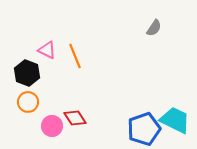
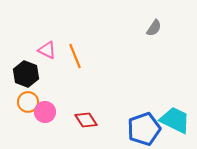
black hexagon: moved 1 px left, 1 px down
red diamond: moved 11 px right, 2 px down
pink circle: moved 7 px left, 14 px up
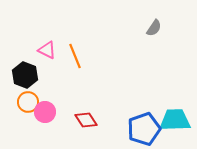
black hexagon: moved 1 px left, 1 px down
cyan trapezoid: rotated 28 degrees counterclockwise
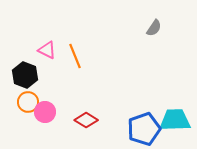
red diamond: rotated 25 degrees counterclockwise
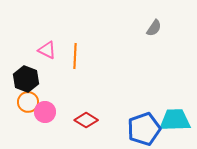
orange line: rotated 25 degrees clockwise
black hexagon: moved 1 px right, 4 px down
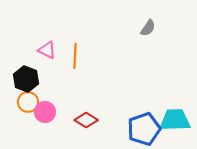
gray semicircle: moved 6 px left
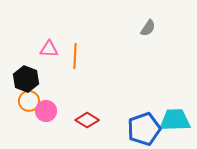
pink triangle: moved 2 px right, 1 px up; rotated 24 degrees counterclockwise
orange circle: moved 1 px right, 1 px up
pink circle: moved 1 px right, 1 px up
red diamond: moved 1 px right
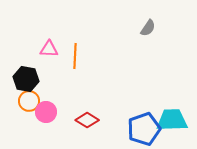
black hexagon: rotated 10 degrees counterclockwise
pink circle: moved 1 px down
cyan trapezoid: moved 3 px left
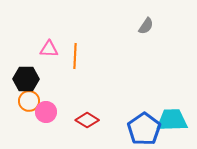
gray semicircle: moved 2 px left, 2 px up
black hexagon: rotated 10 degrees counterclockwise
blue pentagon: rotated 16 degrees counterclockwise
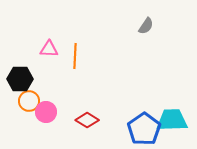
black hexagon: moved 6 px left
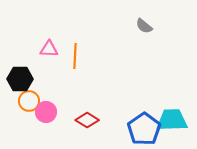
gray semicircle: moved 2 px left; rotated 96 degrees clockwise
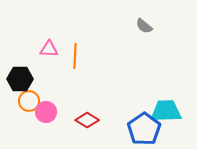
cyan trapezoid: moved 6 px left, 9 px up
